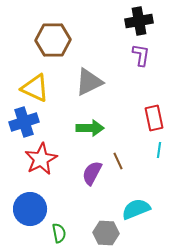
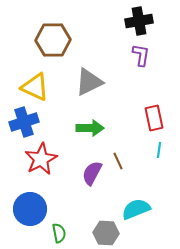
yellow triangle: moved 1 px up
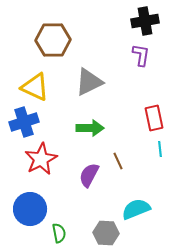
black cross: moved 6 px right
cyan line: moved 1 px right, 1 px up; rotated 14 degrees counterclockwise
purple semicircle: moved 3 px left, 2 px down
